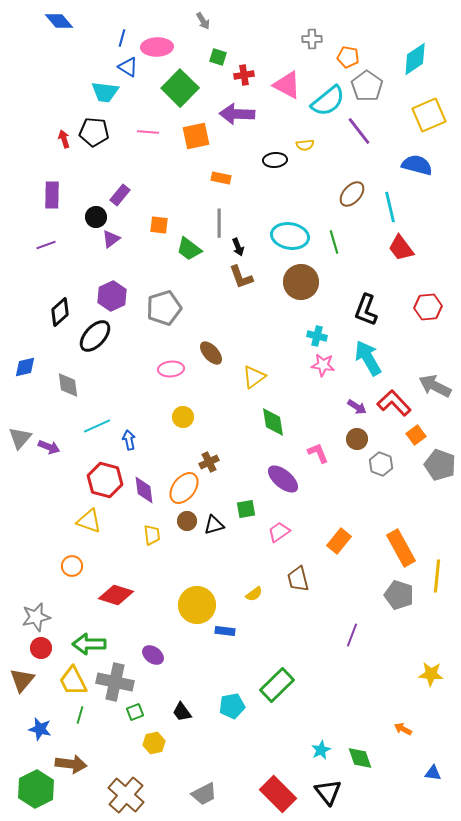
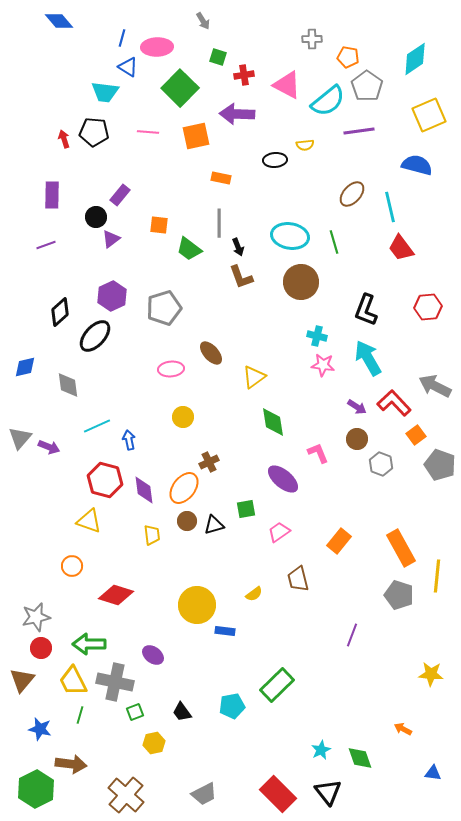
purple line at (359, 131): rotated 60 degrees counterclockwise
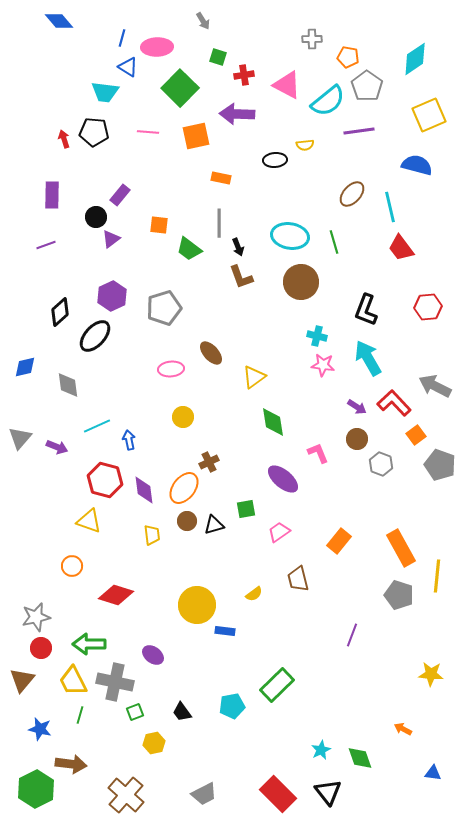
purple arrow at (49, 447): moved 8 px right
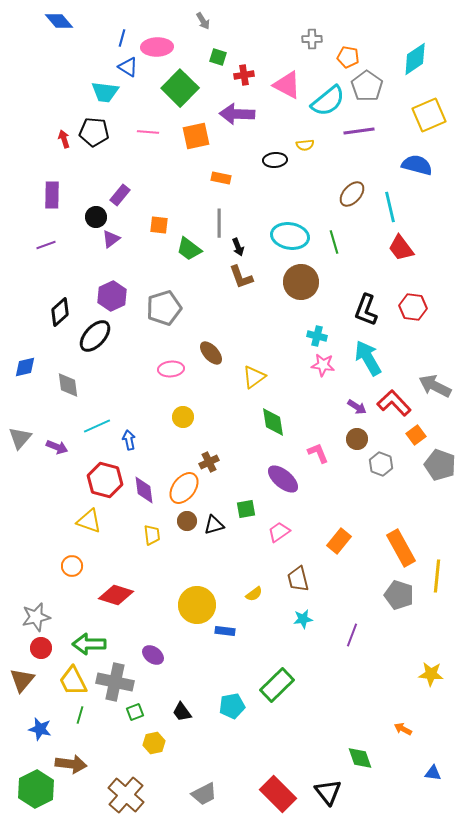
red hexagon at (428, 307): moved 15 px left; rotated 12 degrees clockwise
cyan star at (321, 750): moved 18 px left, 131 px up; rotated 18 degrees clockwise
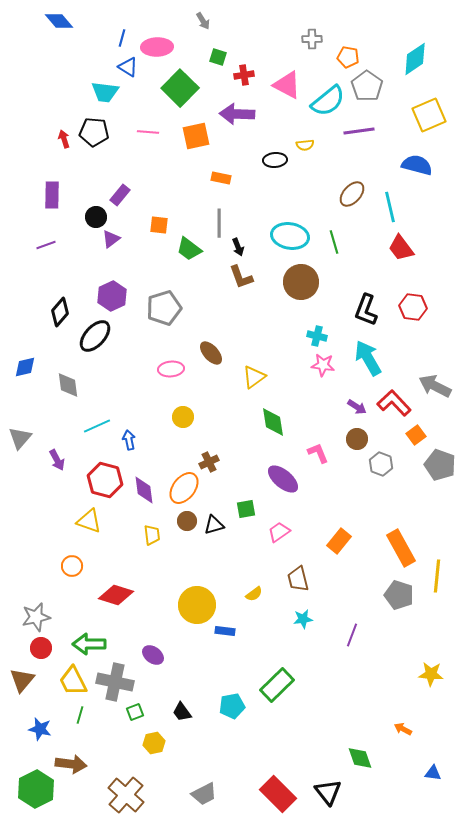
black diamond at (60, 312): rotated 8 degrees counterclockwise
purple arrow at (57, 447): moved 13 px down; rotated 40 degrees clockwise
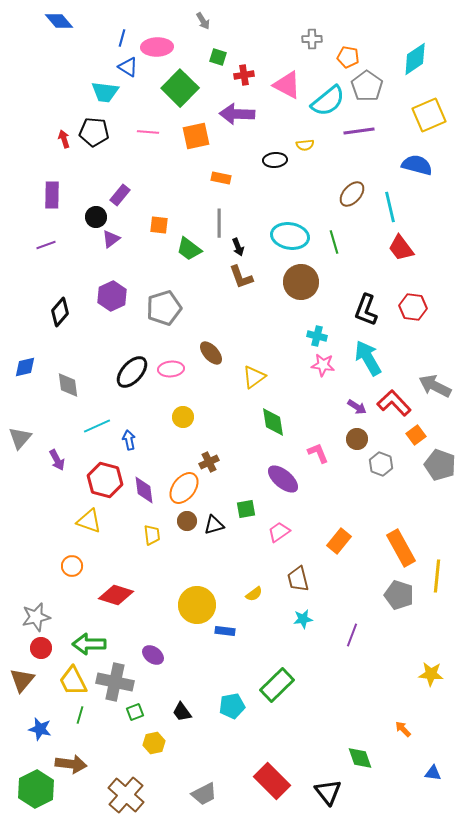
black ellipse at (95, 336): moved 37 px right, 36 px down
orange arrow at (403, 729): rotated 18 degrees clockwise
red rectangle at (278, 794): moved 6 px left, 13 px up
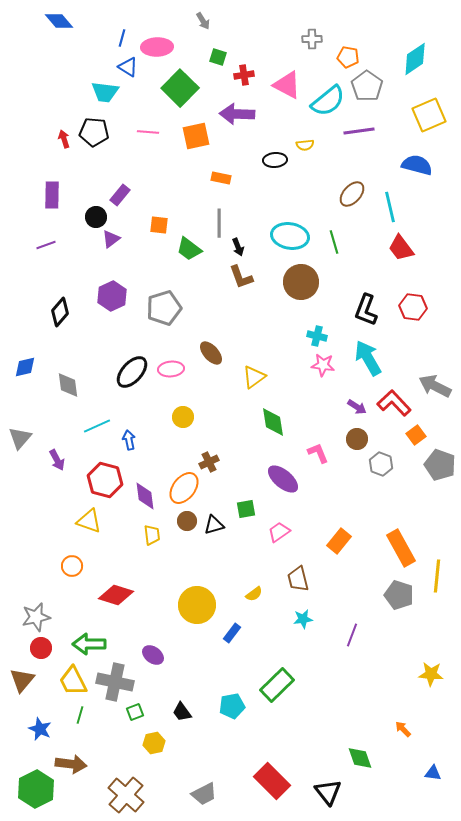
purple diamond at (144, 490): moved 1 px right, 6 px down
blue rectangle at (225, 631): moved 7 px right, 2 px down; rotated 60 degrees counterclockwise
blue star at (40, 729): rotated 10 degrees clockwise
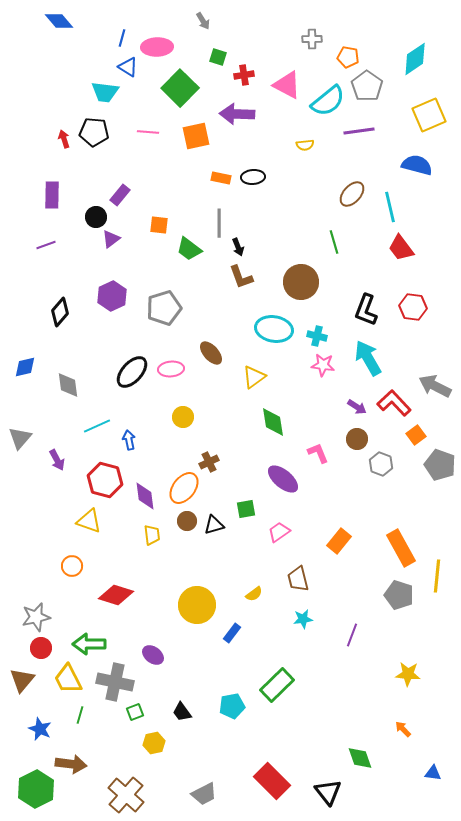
black ellipse at (275, 160): moved 22 px left, 17 px down
cyan ellipse at (290, 236): moved 16 px left, 93 px down
yellow star at (431, 674): moved 23 px left
yellow trapezoid at (73, 681): moved 5 px left, 2 px up
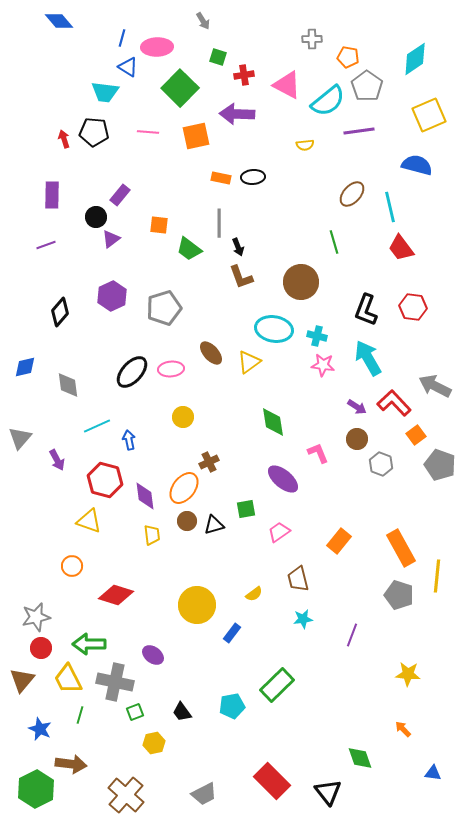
yellow triangle at (254, 377): moved 5 px left, 15 px up
